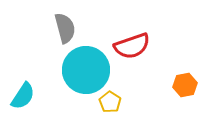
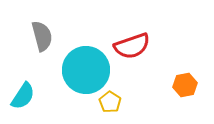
gray semicircle: moved 23 px left, 8 px down
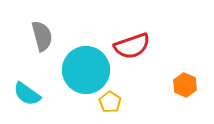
orange hexagon: rotated 25 degrees counterclockwise
cyan semicircle: moved 4 px right, 2 px up; rotated 92 degrees clockwise
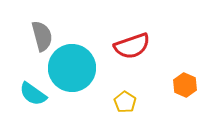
cyan circle: moved 14 px left, 2 px up
cyan semicircle: moved 6 px right
yellow pentagon: moved 15 px right
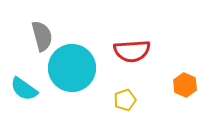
red semicircle: moved 5 px down; rotated 15 degrees clockwise
cyan semicircle: moved 9 px left, 5 px up
yellow pentagon: moved 2 px up; rotated 20 degrees clockwise
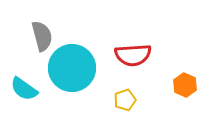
red semicircle: moved 1 px right, 4 px down
